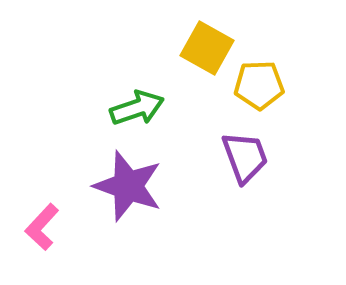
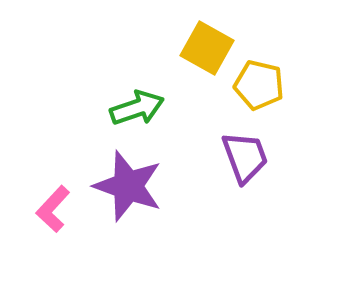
yellow pentagon: rotated 15 degrees clockwise
pink L-shape: moved 11 px right, 18 px up
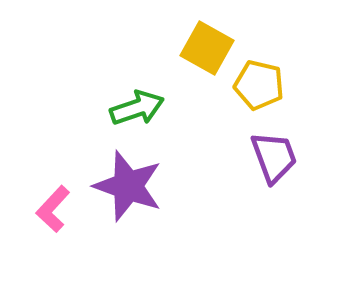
purple trapezoid: moved 29 px right
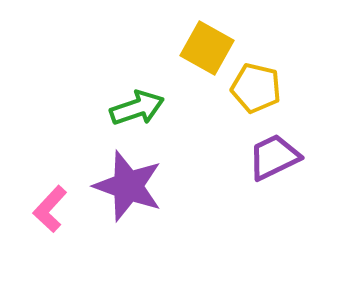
yellow pentagon: moved 3 px left, 3 px down
purple trapezoid: rotated 96 degrees counterclockwise
pink L-shape: moved 3 px left
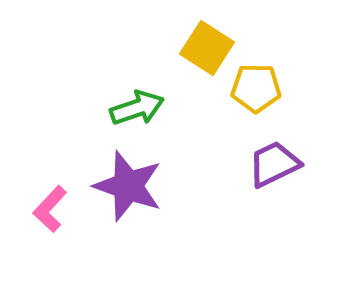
yellow square: rotated 4 degrees clockwise
yellow pentagon: rotated 12 degrees counterclockwise
purple trapezoid: moved 7 px down
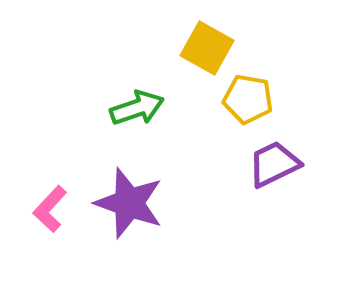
yellow square: rotated 4 degrees counterclockwise
yellow pentagon: moved 8 px left, 11 px down; rotated 9 degrees clockwise
purple star: moved 1 px right, 17 px down
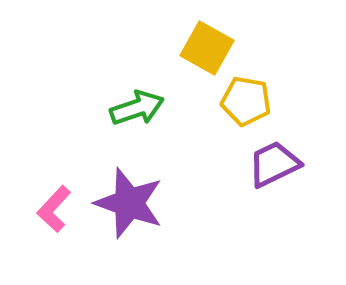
yellow pentagon: moved 2 px left, 2 px down
pink L-shape: moved 4 px right
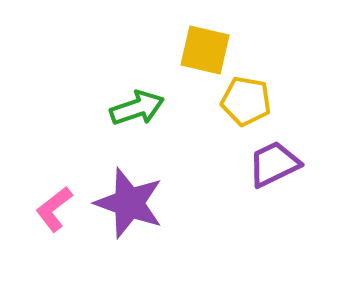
yellow square: moved 2 px left, 2 px down; rotated 16 degrees counterclockwise
pink L-shape: rotated 9 degrees clockwise
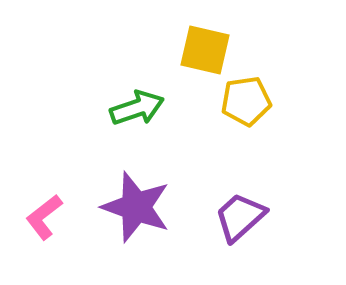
yellow pentagon: rotated 18 degrees counterclockwise
purple trapezoid: moved 34 px left, 53 px down; rotated 16 degrees counterclockwise
purple star: moved 7 px right, 4 px down
pink L-shape: moved 10 px left, 8 px down
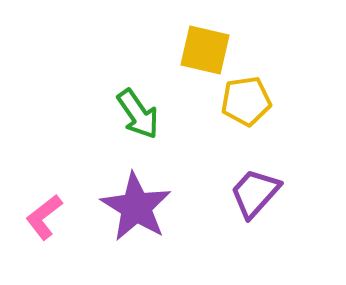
green arrow: moved 1 px right, 6 px down; rotated 74 degrees clockwise
purple star: rotated 12 degrees clockwise
purple trapezoid: moved 15 px right, 24 px up; rotated 6 degrees counterclockwise
